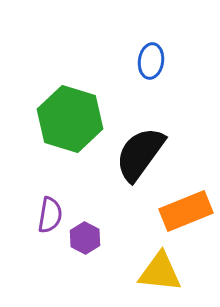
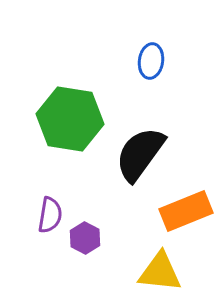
green hexagon: rotated 8 degrees counterclockwise
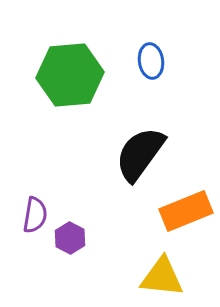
blue ellipse: rotated 16 degrees counterclockwise
green hexagon: moved 44 px up; rotated 14 degrees counterclockwise
purple semicircle: moved 15 px left
purple hexagon: moved 15 px left
yellow triangle: moved 2 px right, 5 px down
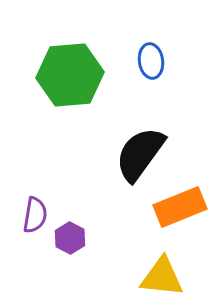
orange rectangle: moved 6 px left, 4 px up
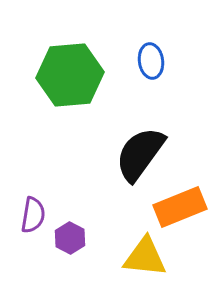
purple semicircle: moved 2 px left
yellow triangle: moved 17 px left, 20 px up
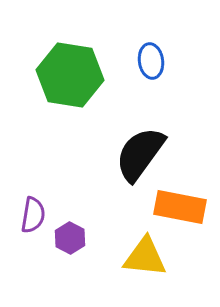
green hexagon: rotated 14 degrees clockwise
orange rectangle: rotated 33 degrees clockwise
